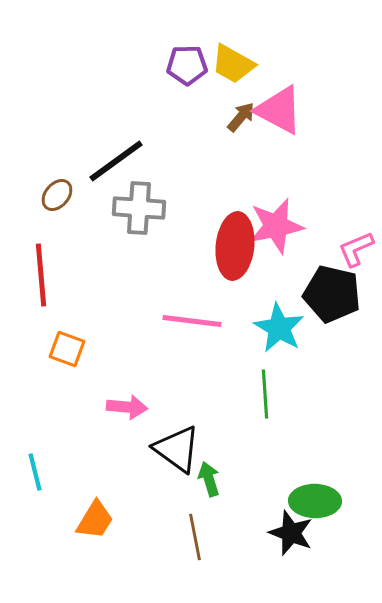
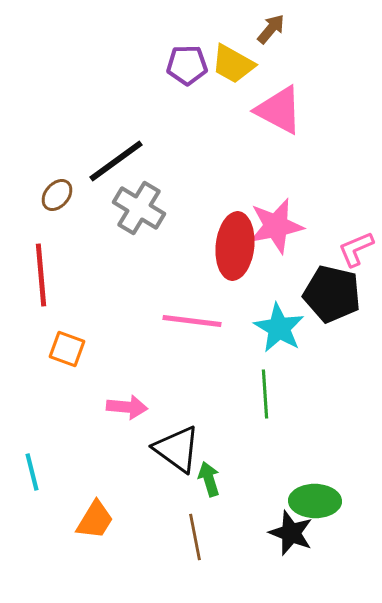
brown arrow: moved 30 px right, 88 px up
gray cross: rotated 27 degrees clockwise
cyan line: moved 3 px left
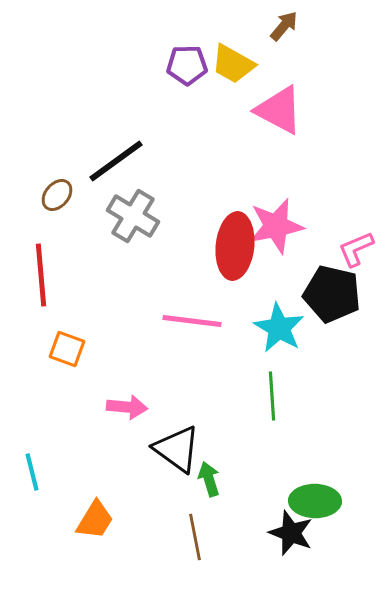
brown arrow: moved 13 px right, 3 px up
gray cross: moved 6 px left, 8 px down
green line: moved 7 px right, 2 px down
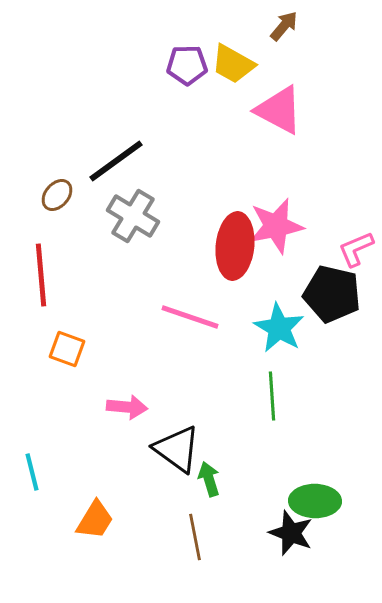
pink line: moved 2 px left, 4 px up; rotated 12 degrees clockwise
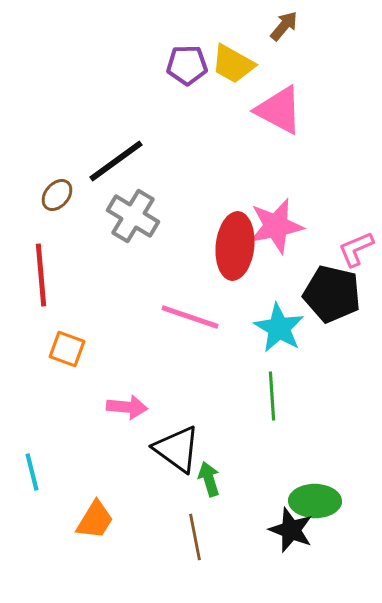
black star: moved 3 px up
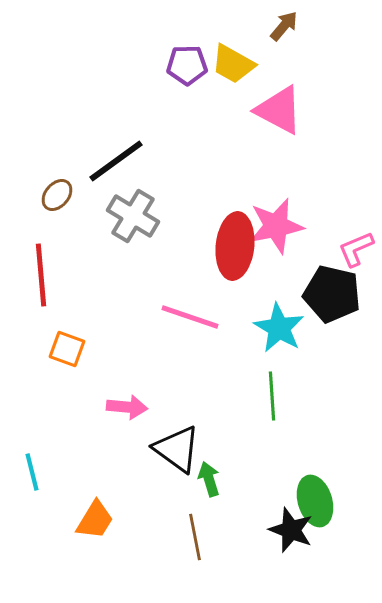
green ellipse: rotated 72 degrees clockwise
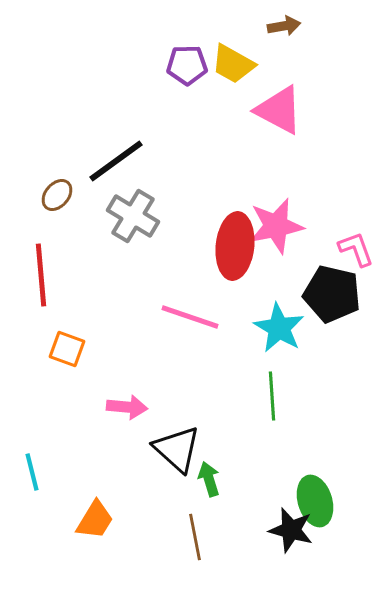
brown arrow: rotated 40 degrees clockwise
pink L-shape: rotated 93 degrees clockwise
black triangle: rotated 6 degrees clockwise
black star: rotated 6 degrees counterclockwise
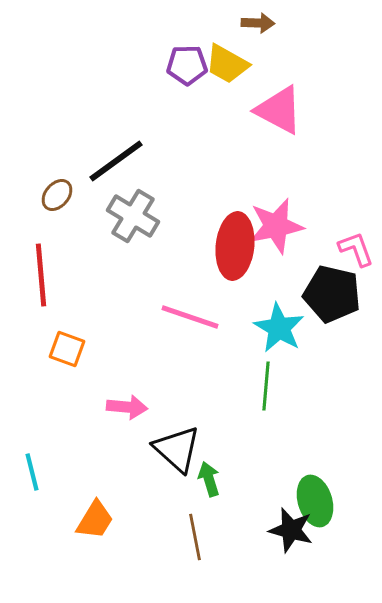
brown arrow: moved 26 px left, 3 px up; rotated 12 degrees clockwise
yellow trapezoid: moved 6 px left
green line: moved 6 px left, 10 px up; rotated 9 degrees clockwise
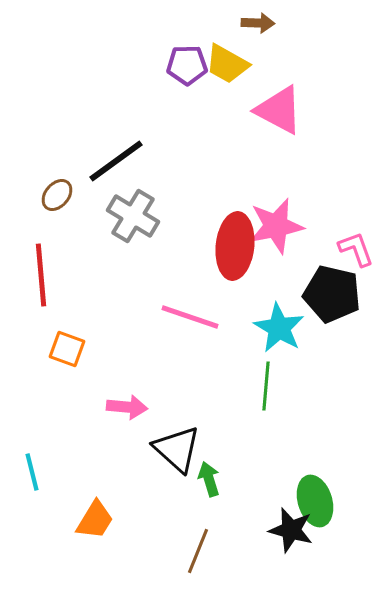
brown line: moved 3 px right, 14 px down; rotated 33 degrees clockwise
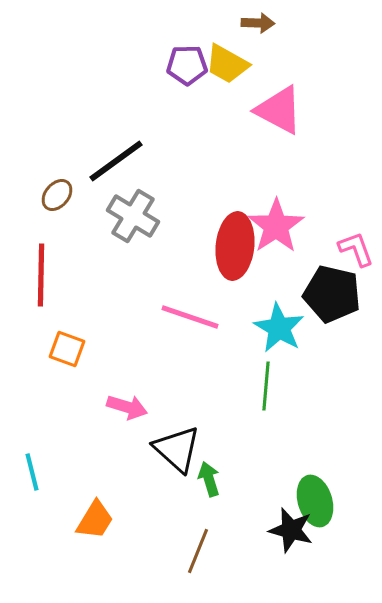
pink star: rotated 22 degrees counterclockwise
red line: rotated 6 degrees clockwise
pink arrow: rotated 12 degrees clockwise
